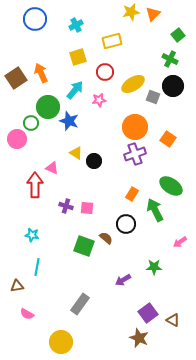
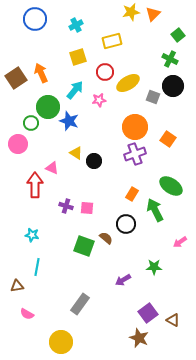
yellow ellipse at (133, 84): moved 5 px left, 1 px up
pink circle at (17, 139): moved 1 px right, 5 px down
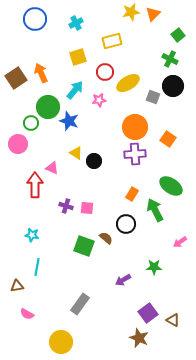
cyan cross at (76, 25): moved 2 px up
purple cross at (135, 154): rotated 15 degrees clockwise
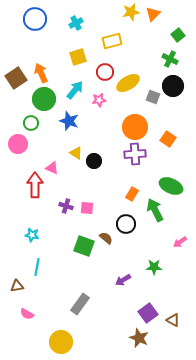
green circle at (48, 107): moved 4 px left, 8 px up
green ellipse at (171, 186): rotated 10 degrees counterclockwise
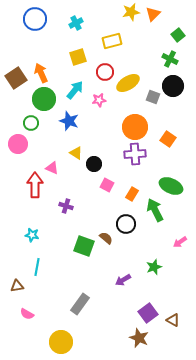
black circle at (94, 161): moved 3 px down
pink square at (87, 208): moved 20 px right, 23 px up; rotated 24 degrees clockwise
green star at (154, 267): rotated 21 degrees counterclockwise
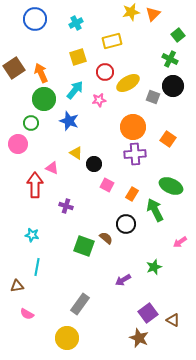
brown square at (16, 78): moved 2 px left, 10 px up
orange circle at (135, 127): moved 2 px left
yellow circle at (61, 342): moved 6 px right, 4 px up
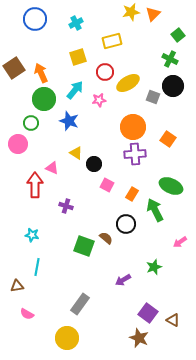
purple square at (148, 313): rotated 18 degrees counterclockwise
